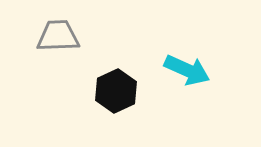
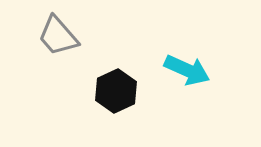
gray trapezoid: rotated 129 degrees counterclockwise
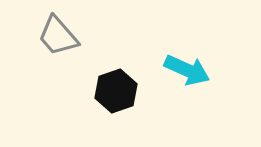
black hexagon: rotated 6 degrees clockwise
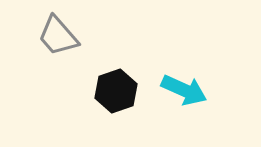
cyan arrow: moved 3 px left, 20 px down
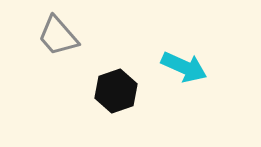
cyan arrow: moved 23 px up
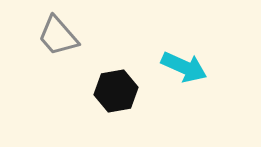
black hexagon: rotated 9 degrees clockwise
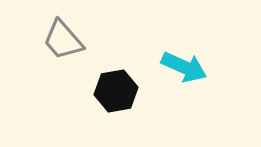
gray trapezoid: moved 5 px right, 4 px down
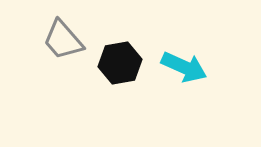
black hexagon: moved 4 px right, 28 px up
